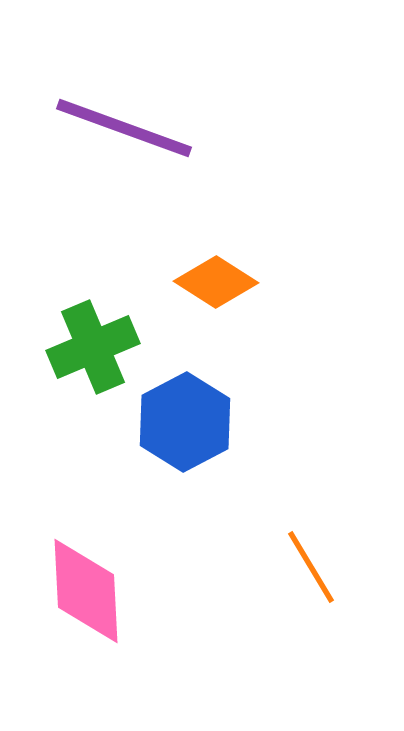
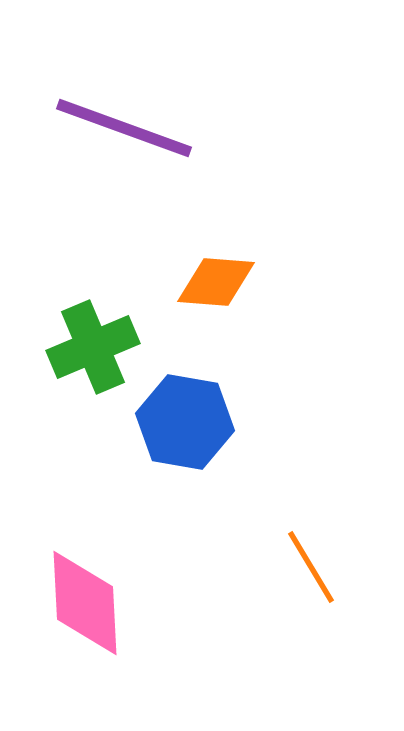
orange diamond: rotated 28 degrees counterclockwise
blue hexagon: rotated 22 degrees counterclockwise
pink diamond: moved 1 px left, 12 px down
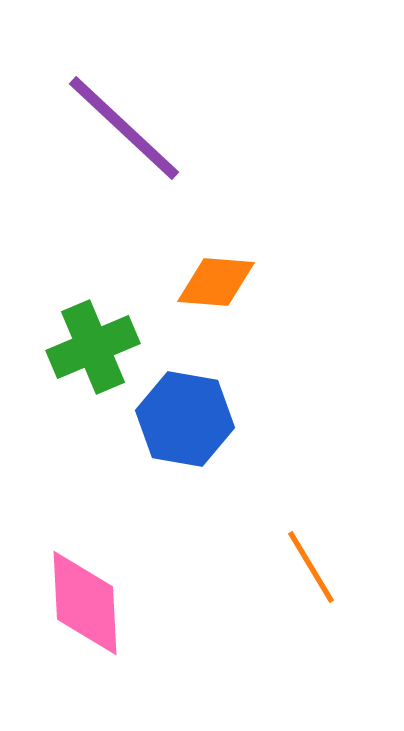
purple line: rotated 23 degrees clockwise
blue hexagon: moved 3 px up
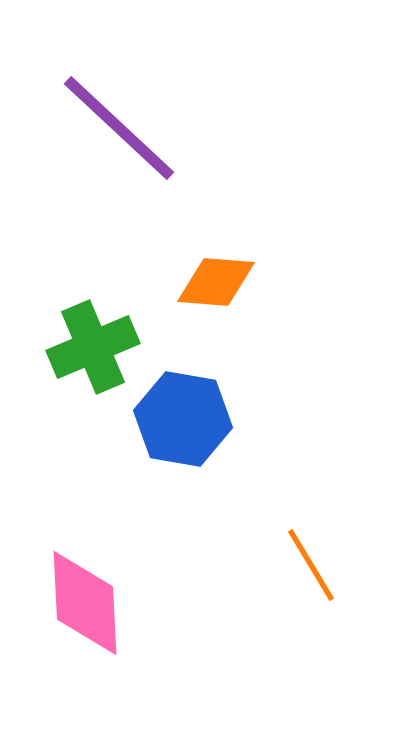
purple line: moved 5 px left
blue hexagon: moved 2 px left
orange line: moved 2 px up
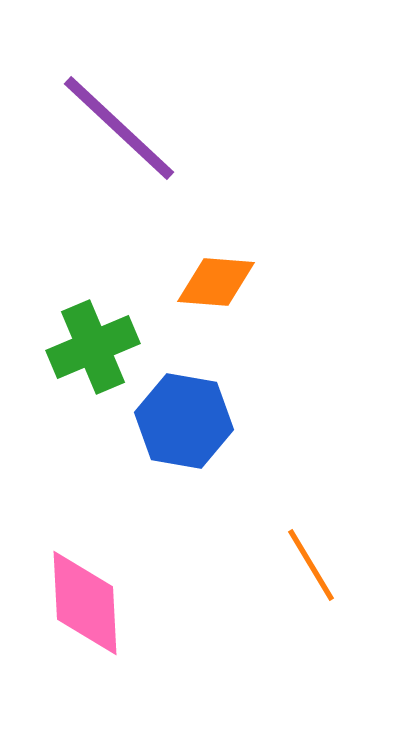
blue hexagon: moved 1 px right, 2 px down
